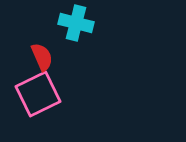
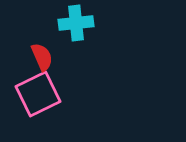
cyan cross: rotated 20 degrees counterclockwise
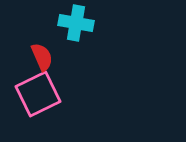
cyan cross: rotated 16 degrees clockwise
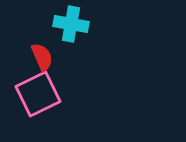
cyan cross: moved 5 px left, 1 px down
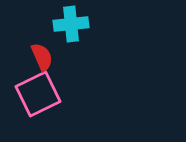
cyan cross: rotated 16 degrees counterclockwise
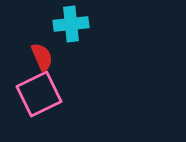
pink square: moved 1 px right
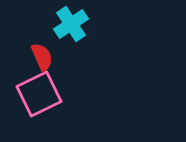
cyan cross: rotated 28 degrees counterclockwise
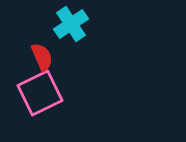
pink square: moved 1 px right, 1 px up
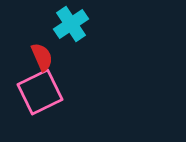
pink square: moved 1 px up
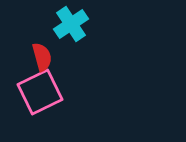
red semicircle: rotated 8 degrees clockwise
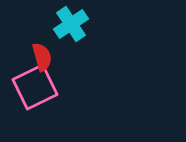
pink square: moved 5 px left, 5 px up
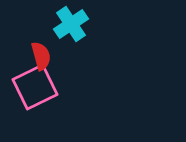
red semicircle: moved 1 px left, 1 px up
